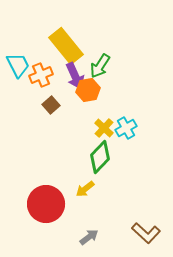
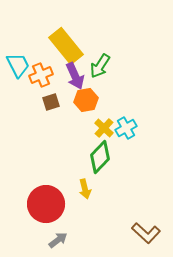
orange hexagon: moved 2 px left, 10 px down
brown square: moved 3 px up; rotated 24 degrees clockwise
yellow arrow: rotated 66 degrees counterclockwise
gray arrow: moved 31 px left, 3 px down
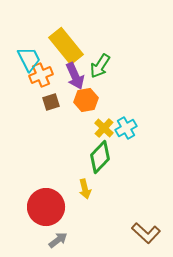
cyan trapezoid: moved 11 px right, 6 px up
red circle: moved 3 px down
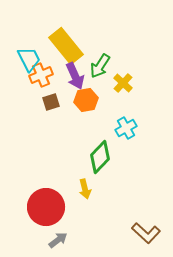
yellow cross: moved 19 px right, 45 px up
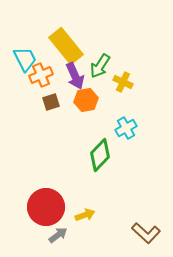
cyan trapezoid: moved 4 px left
yellow cross: moved 1 px up; rotated 18 degrees counterclockwise
green diamond: moved 2 px up
yellow arrow: moved 26 px down; rotated 96 degrees counterclockwise
gray arrow: moved 5 px up
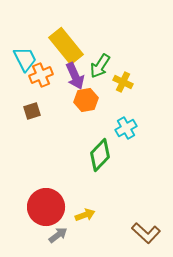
brown square: moved 19 px left, 9 px down
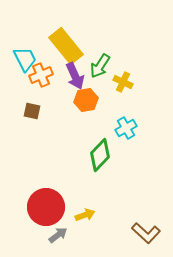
brown square: rotated 30 degrees clockwise
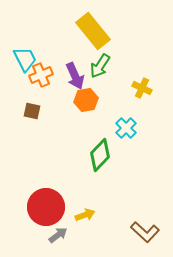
yellow rectangle: moved 27 px right, 15 px up
yellow cross: moved 19 px right, 6 px down
cyan cross: rotated 15 degrees counterclockwise
brown L-shape: moved 1 px left, 1 px up
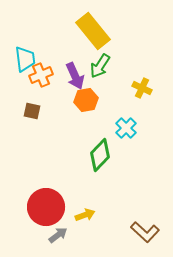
cyan trapezoid: rotated 20 degrees clockwise
